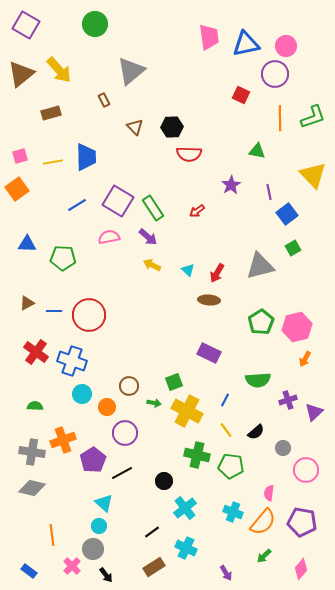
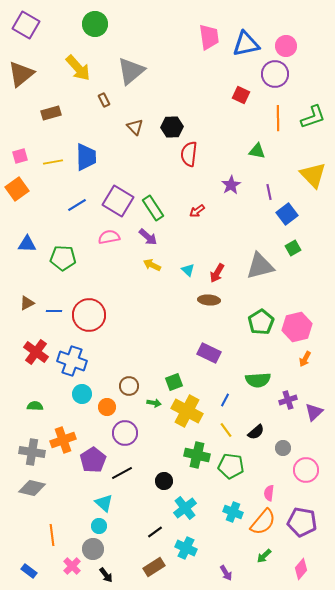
yellow arrow at (59, 70): moved 19 px right, 2 px up
orange line at (280, 118): moved 2 px left
red semicircle at (189, 154): rotated 95 degrees clockwise
black line at (152, 532): moved 3 px right
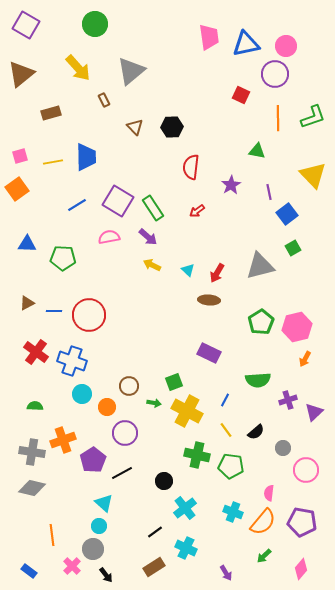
red semicircle at (189, 154): moved 2 px right, 13 px down
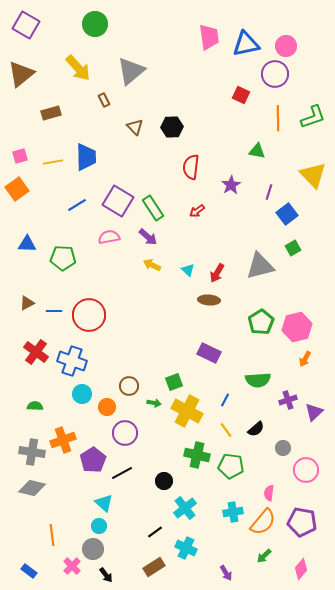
purple line at (269, 192): rotated 28 degrees clockwise
black semicircle at (256, 432): moved 3 px up
cyan cross at (233, 512): rotated 30 degrees counterclockwise
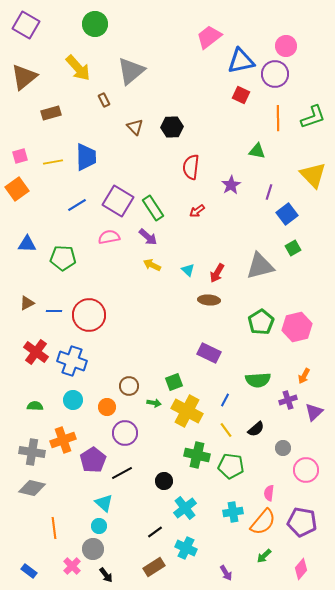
pink trapezoid at (209, 37): rotated 120 degrees counterclockwise
blue triangle at (246, 44): moved 5 px left, 17 px down
brown triangle at (21, 74): moved 3 px right, 3 px down
orange arrow at (305, 359): moved 1 px left, 17 px down
cyan circle at (82, 394): moved 9 px left, 6 px down
orange line at (52, 535): moved 2 px right, 7 px up
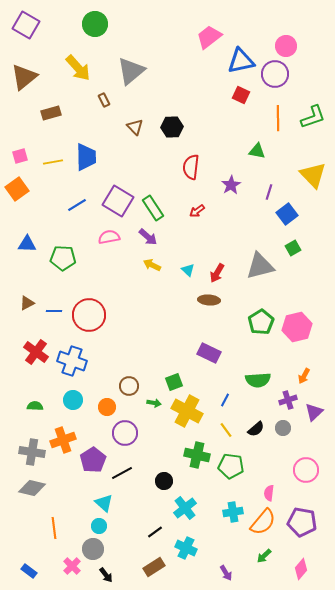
gray circle at (283, 448): moved 20 px up
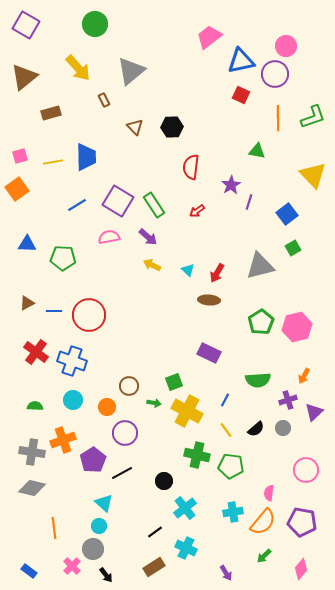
purple line at (269, 192): moved 20 px left, 10 px down
green rectangle at (153, 208): moved 1 px right, 3 px up
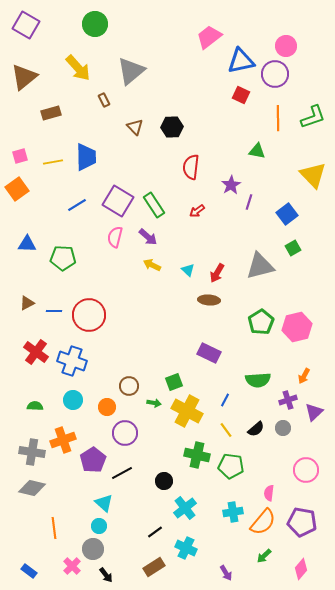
pink semicircle at (109, 237): moved 6 px right; rotated 65 degrees counterclockwise
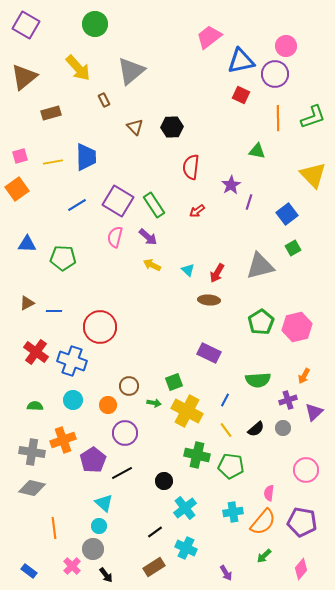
red circle at (89, 315): moved 11 px right, 12 px down
orange circle at (107, 407): moved 1 px right, 2 px up
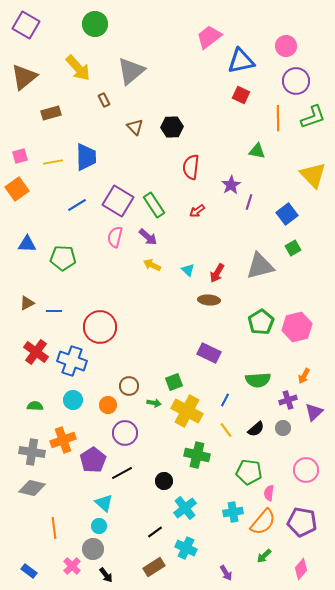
purple circle at (275, 74): moved 21 px right, 7 px down
green pentagon at (231, 466): moved 18 px right, 6 px down
